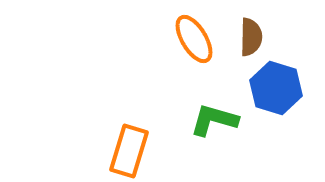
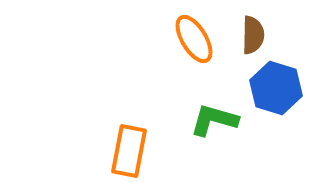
brown semicircle: moved 2 px right, 2 px up
orange rectangle: rotated 6 degrees counterclockwise
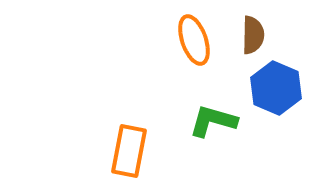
orange ellipse: moved 1 px down; rotated 12 degrees clockwise
blue hexagon: rotated 6 degrees clockwise
green L-shape: moved 1 px left, 1 px down
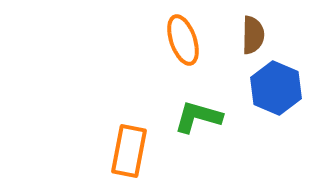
orange ellipse: moved 11 px left
green L-shape: moved 15 px left, 4 px up
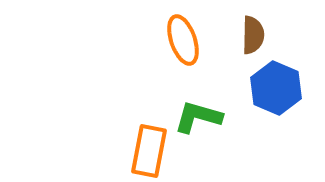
orange rectangle: moved 20 px right
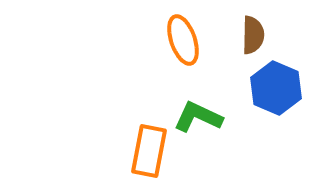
green L-shape: rotated 9 degrees clockwise
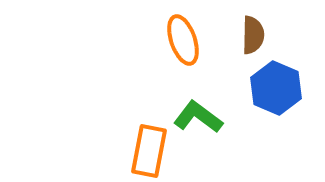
green L-shape: rotated 12 degrees clockwise
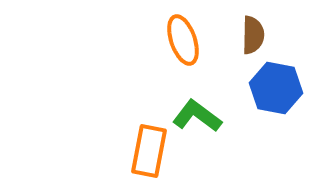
blue hexagon: rotated 12 degrees counterclockwise
green L-shape: moved 1 px left, 1 px up
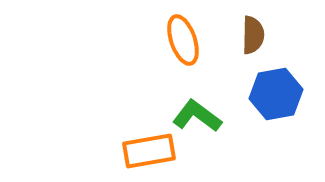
blue hexagon: moved 6 px down; rotated 21 degrees counterclockwise
orange rectangle: rotated 69 degrees clockwise
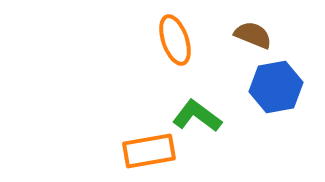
brown semicircle: rotated 69 degrees counterclockwise
orange ellipse: moved 8 px left
blue hexagon: moved 7 px up
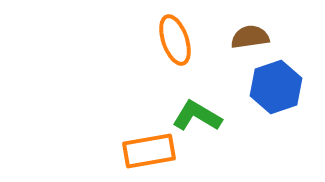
brown semicircle: moved 3 px left, 2 px down; rotated 30 degrees counterclockwise
blue hexagon: rotated 9 degrees counterclockwise
green L-shape: rotated 6 degrees counterclockwise
